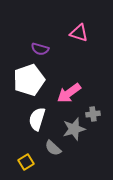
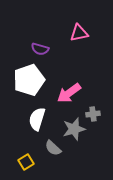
pink triangle: rotated 30 degrees counterclockwise
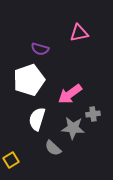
pink arrow: moved 1 px right, 1 px down
gray star: moved 1 px left, 1 px up; rotated 20 degrees clockwise
yellow square: moved 15 px left, 2 px up
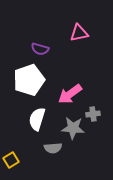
gray semicircle: rotated 48 degrees counterclockwise
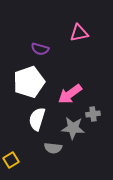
white pentagon: moved 2 px down
gray semicircle: rotated 12 degrees clockwise
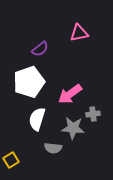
purple semicircle: rotated 54 degrees counterclockwise
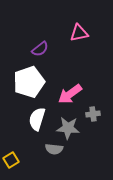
gray star: moved 5 px left
gray semicircle: moved 1 px right, 1 px down
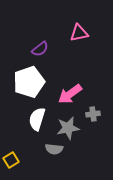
gray star: rotated 15 degrees counterclockwise
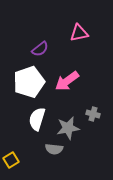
pink arrow: moved 3 px left, 13 px up
gray cross: rotated 24 degrees clockwise
